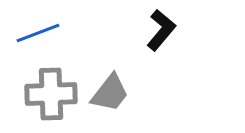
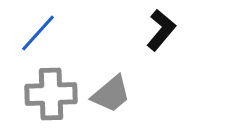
blue line: rotated 27 degrees counterclockwise
gray trapezoid: moved 1 px right, 1 px down; rotated 12 degrees clockwise
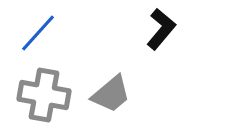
black L-shape: moved 1 px up
gray cross: moved 7 px left, 1 px down; rotated 12 degrees clockwise
